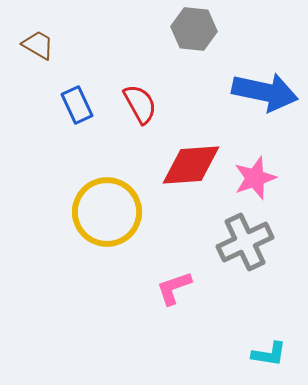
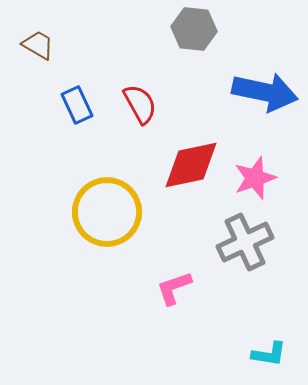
red diamond: rotated 8 degrees counterclockwise
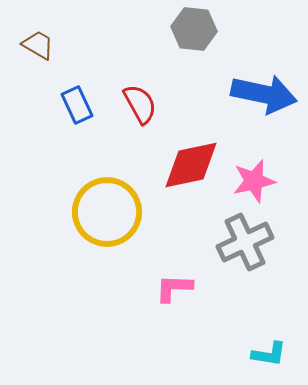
blue arrow: moved 1 px left, 2 px down
pink star: moved 1 px left, 3 px down; rotated 6 degrees clockwise
pink L-shape: rotated 21 degrees clockwise
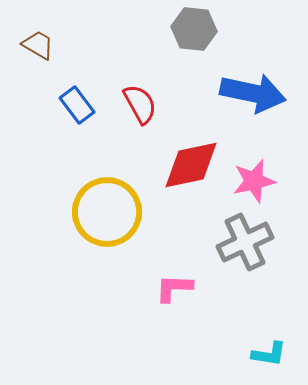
blue arrow: moved 11 px left, 1 px up
blue rectangle: rotated 12 degrees counterclockwise
